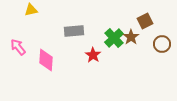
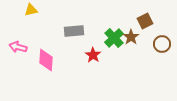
pink arrow: rotated 36 degrees counterclockwise
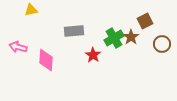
green cross: rotated 12 degrees clockwise
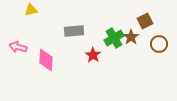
brown circle: moved 3 px left
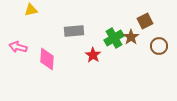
brown circle: moved 2 px down
pink diamond: moved 1 px right, 1 px up
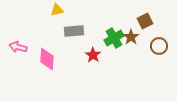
yellow triangle: moved 26 px right
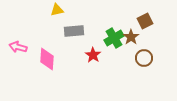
brown circle: moved 15 px left, 12 px down
